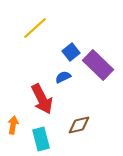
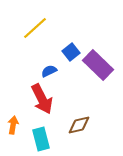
blue semicircle: moved 14 px left, 6 px up
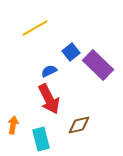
yellow line: rotated 12 degrees clockwise
red arrow: moved 7 px right
